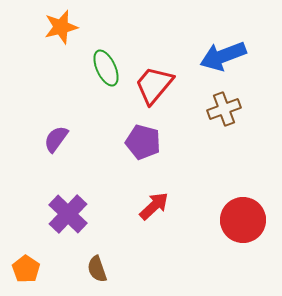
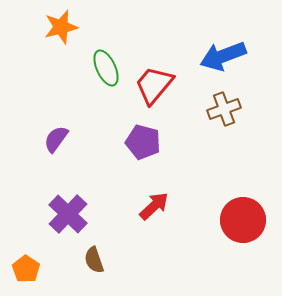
brown semicircle: moved 3 px left, 9 px up
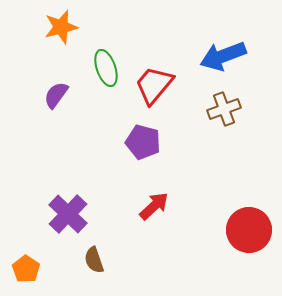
green ellipse: rotated 6 degrees clockwise
purple semicircle: moved 44 px up
red circle: moved 6 px right, 10 px down
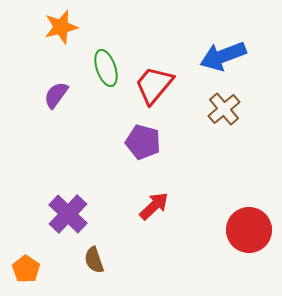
brown cross: rotated 20 degrees counterclockwise
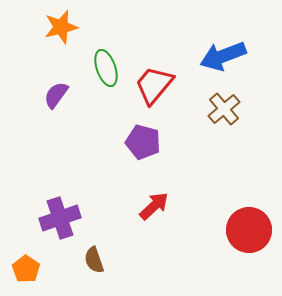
purple cross: moved 8 px left, 4 px down; rotated 27 degrees clockwise
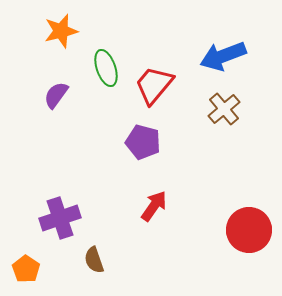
orange star: moved 4 px down
red arrow: rotated 12 degrees counterclockwise
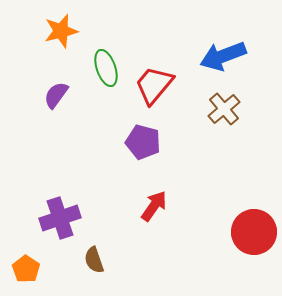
red circle: moved 5 px right, 2 px down
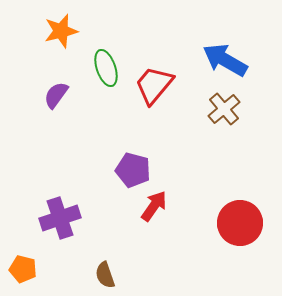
blue arrow: moved 2 px right, 4 px down; rotated 51 degrees clockwise
purple pentagon: moved 10 px left, 28 px down
red circle: moved 14 px left, 9 px up
brown semicircle: moved 11 px right, 15 px down
orange pentagon: moved 3 px left; rotated 20 degrees counterclockwise
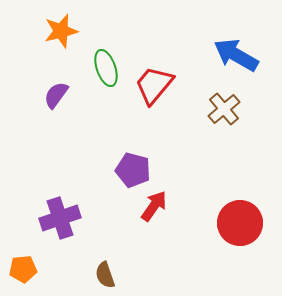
blue arrow: moved 11 px right, 5 px up
orange pentagon: rotated 20 degrees counterclockwise
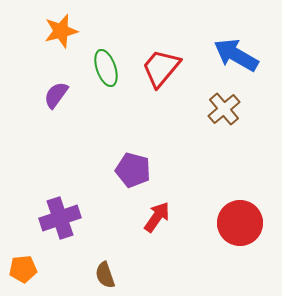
red trapezoid: moved 7 px right, 17 px up
red arrow: moved 3 px right, 11 px down
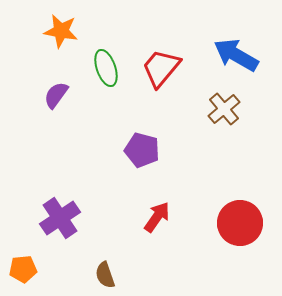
orange star: rotated 24 degrees clockwise
purple pentagon: moved 9 px right, 20 px up
purple cross: rotated 15 degrees counterclockwise
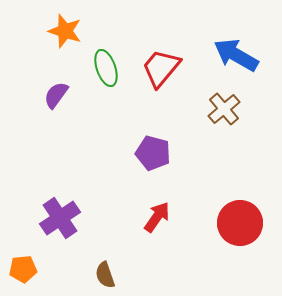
orange star: moved 4 px right; rotated 8 degrees clockwise
purple pentagon: moved 11 px right, 3 px down
